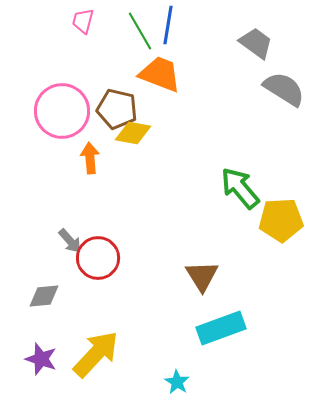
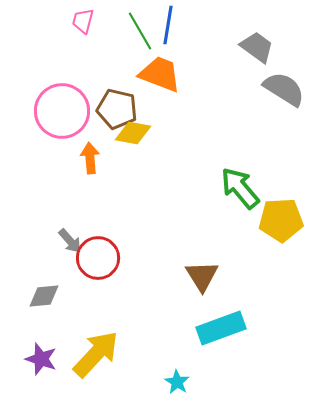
gray trapezoid: moved 1 px right, 4 px down
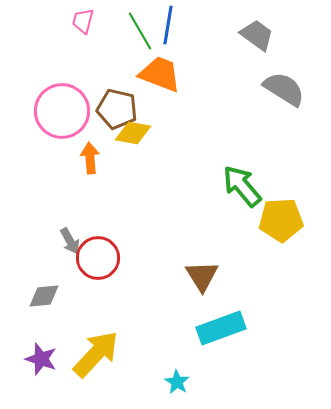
gray trapezoid: moved 12 px up
green arrow: moved 2 px right, 2 px up
gray arrow: rotated 12 degrees clockwise
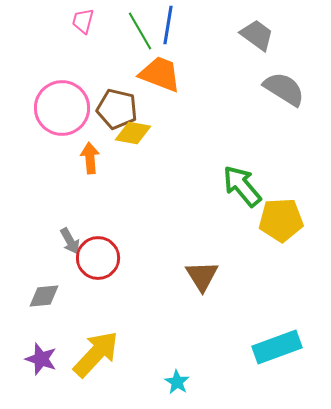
pink circle: moved 3 px up
cyan rectangle: moved 56 px right, 19 px down
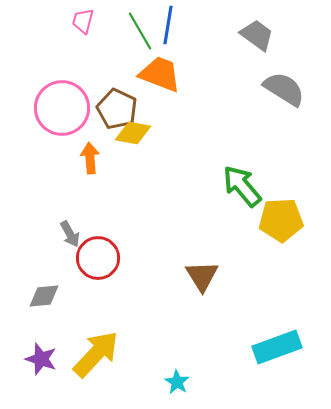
brown pentagon: rotated 12 degrees clockwise
gray arrow: moved 7 px up
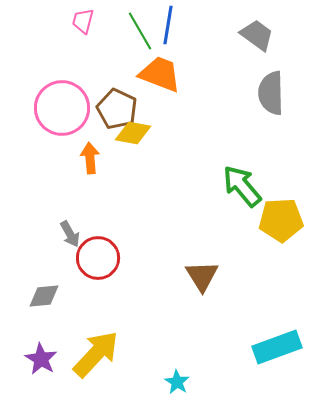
gray semicircle: moved 13 px left, 4 px down; rotated 123 degrees counterclockwise
purple star: rotated 12 degrees clockwise
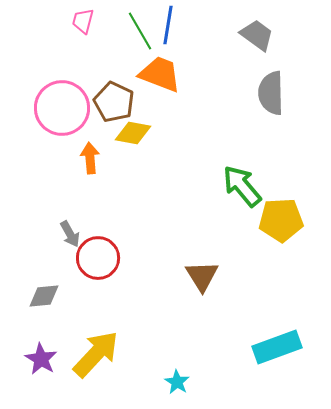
brown pentagon: moved 3 px left, 7 px up
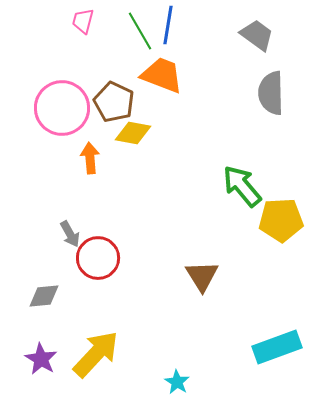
orange trapezoid: moved 2 px right, 1 px down
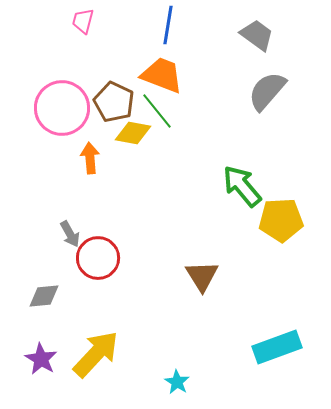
green line: moved 17 px right, 80 px down; rotated 9 degrees counterclockwise
gray semicircle: moved 4 px left, 2 px up; rotated 42 degrees clockwise
